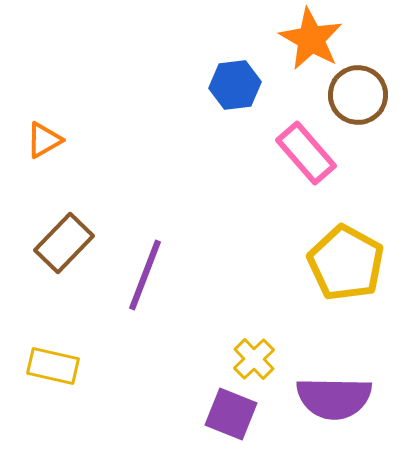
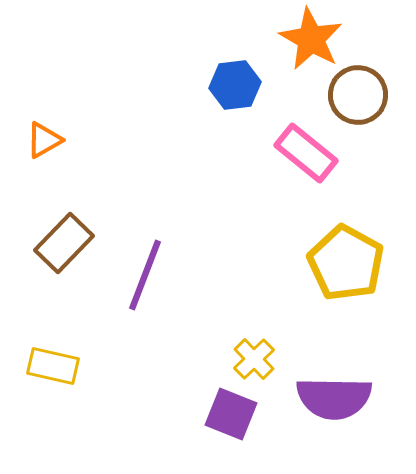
pink rectangle: rotated 10 degrees counterclockwise
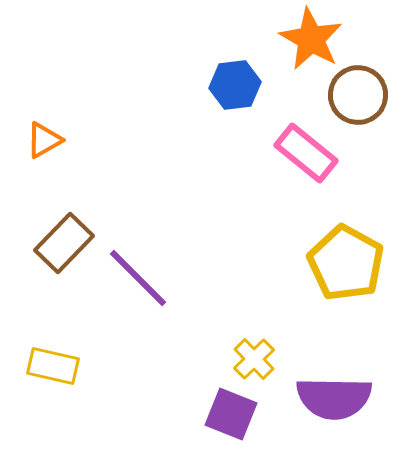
purple line: moved 7 px left, 3 px down; rotated 66 degrees counterclockwise
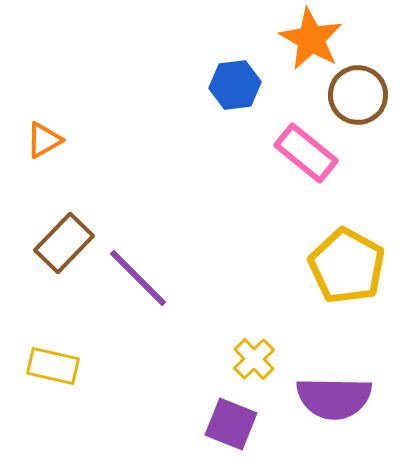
yellow pentagon: moved 1 px right, 3 px down
purple square: moved 10 px down
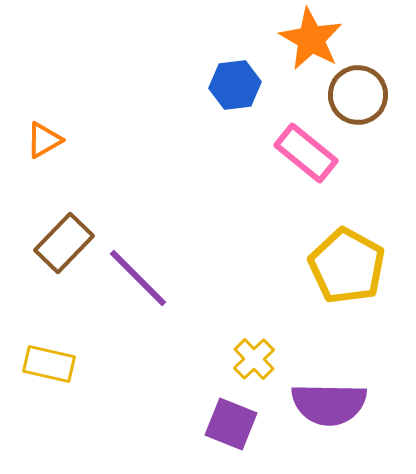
yellow rectangle: moved 4 px left, 2 px up
purple semicircle: moved 5 px left, 6 px down
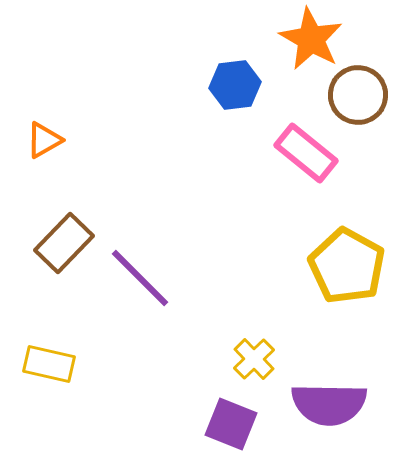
purple line: moved 2 px right
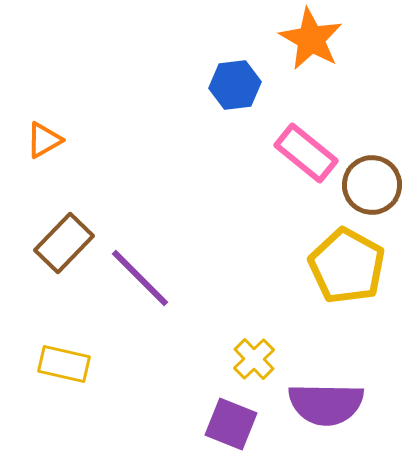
brown circle: moved 14 px right, 90 px down
yellow rectangle: moved 15 px right
purple semicircle: moved 3 px left
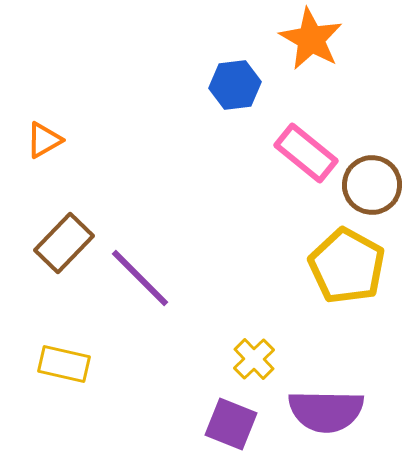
purple semicircle: moved 7 px down
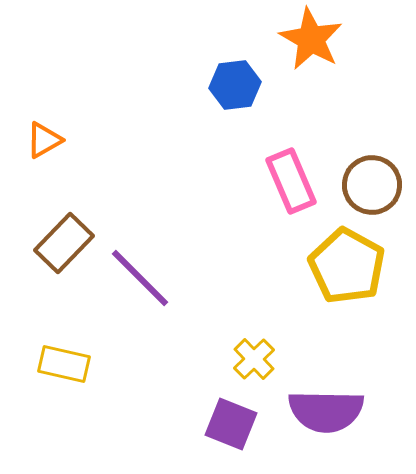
pink rectangle: moved 15 px left, 28 px down; rotated 28 degrees clockwise
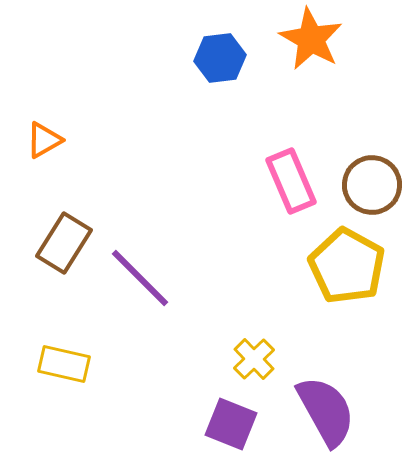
blue hexagon: moved 15 px left, 27 px up
brown rectangle: rotated 12 degrees counterclockwise
purple semicircle: rotated 120 degrees counterclockwise
